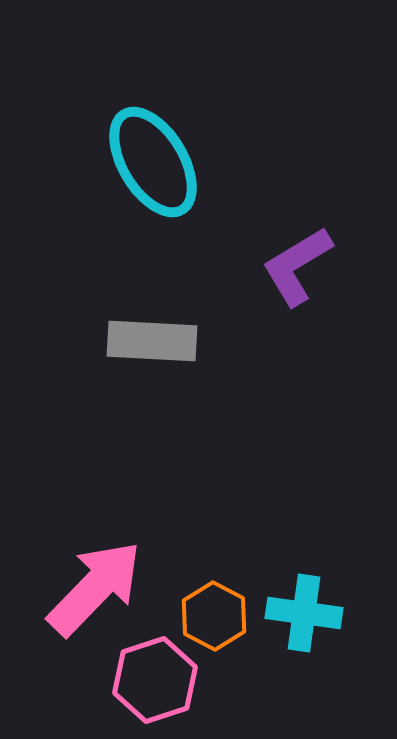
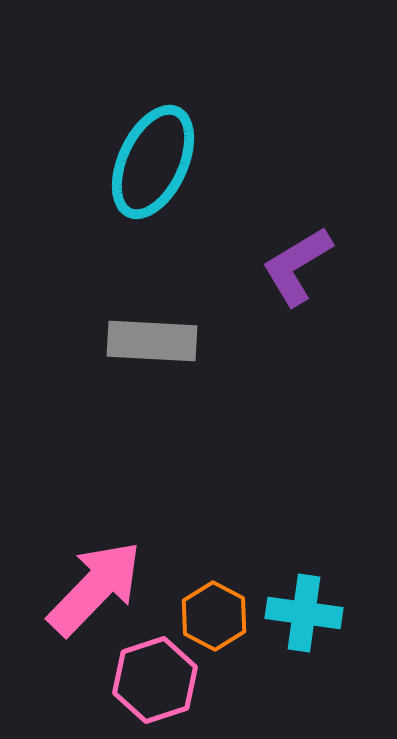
cyan ellipse: rotated 56 degrees clockwise
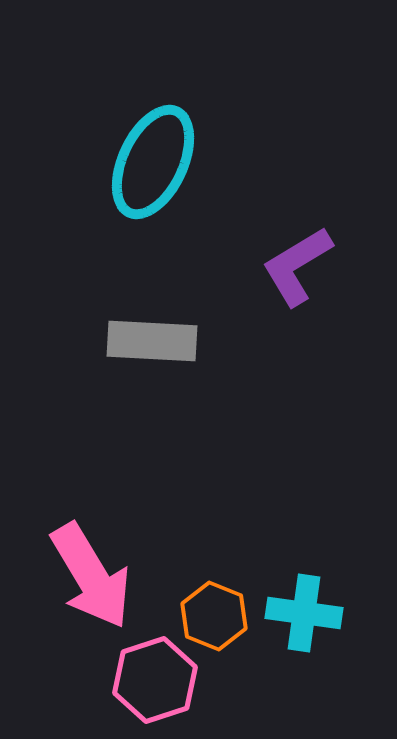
pink arrow: moved 4 px left, 12 px up; rotated 105 degrees clockwise
orange hexagon: rotated 6 degrees counterclockwise
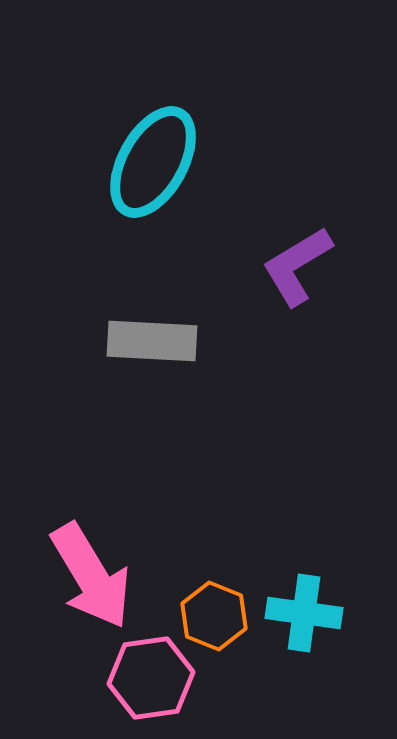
cyan ellipse: rotated 4 degrees clockwise
pink hexagon: moved 4 px left, 2 px up; rotated 10 degrees clockwise
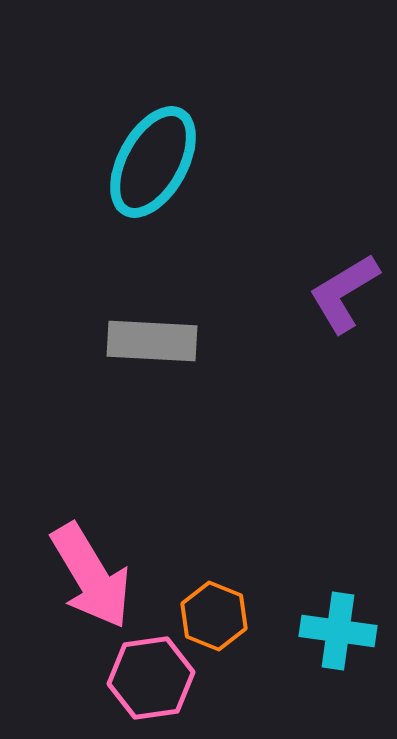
purple L-shape: moved 47 px right, 27 px down
cyan cross: moved 34 px right, 18 px down
